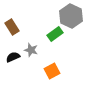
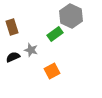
brown rectangle: rotated 14 degrees clockwise
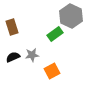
gray star: moved 1 px right, 5 px down; rotated 24 degrees counterclockwise
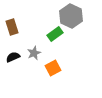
gray star: moved 2 px right, 2 px up; rotated 16 degrees counterclockwise
orange square: moved 1 px right, 3 px up
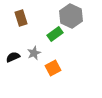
brown rectangle: moved 9 px right, 9 px up
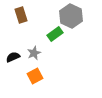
brown rectangle: moved 3 px up
orange square: moved 18 px left, 8 px down
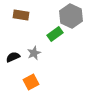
brown rectangle: rotated 63 degrees counterclockwise
orange square: moved 4 px left, 6 px down
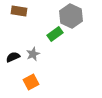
brown rectangle: moved 2 px left, 4 px up
gray star: moved 1 px left, 1 px down
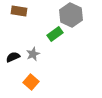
gray hexagon: moved 1 px up
orange square: rotated 21 degrees counterclockwise
